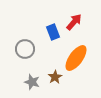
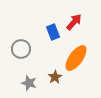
gray circle: moved 4 px left
gray star: moved 3 px left, 1 px down
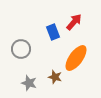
brown star: rotated 24 degrees counterclockwise
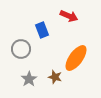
red arrow: moved 5 px left, 6 px up; rotated 72 degrees clockwise
blue rectangle: moved 11 px left, 2 px up
gray star: moved 4 px up; rotated 21 degrees clockwise
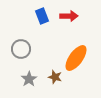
red arrow: rotated 24 degrees counterclockwise
blue rectangle: moved 14 px up
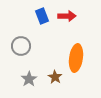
red arrow: moved 2 px left
gray circle: moved 3 px up
orange ellipse: rotated 28 degrees counterclockwise
brown star: rotated 16 degrees clockwise
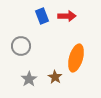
orange ellipse: rotated 8 degrees clockwise
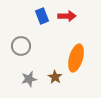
gray star: rotated 21 degrees clockwise
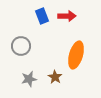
orange ellipse: moved 3 px up
